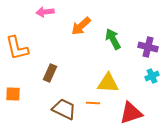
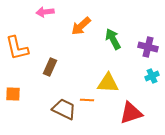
brown rectangle: moved 6 px up
orange line: moved 6 px left, 3 px up
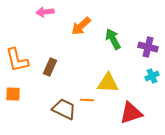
orange L-shape: moved 12 px down
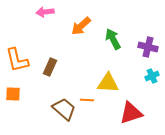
brown trapezoid: rotated 15 degrees clockwise
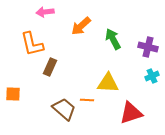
orange L-shape: moved 15 px right, 16 px up
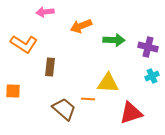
orange arrow: rotated 20 degrees clockwise
green arrow: moved 1 px right, 1 px down; rotated 120 degrees clockwise
orange L-shape: moved 8 px left; rotated 44 degrees counterclockwise
brown rectangle: rotated 18 degrees counterclockwise
orange square: moved 3 px up
orange line: moved 1 px right, 1 px up
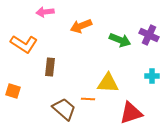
green arrow: moved 6 px right; rotated 20 degrees clockwise
purple cross: moved 1 px right, 12 px up; rotated 12 degrees clockwise
cyan cross: rotated 24 degrees clockwise
orange square: rotated 14 degrees clockwise
